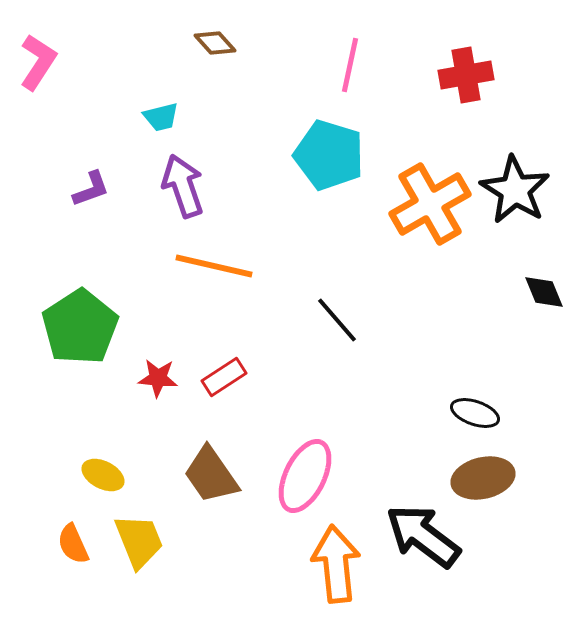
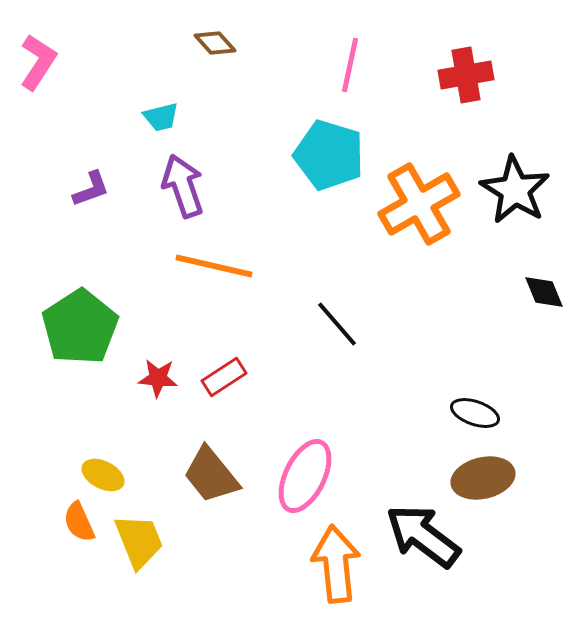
orange cross: moved 11 px left
black line: moved 4 px down
brown trapezoid: rotated 4 degrees counterclockwise
orange semicircle: moved 6 px right, 22 px up
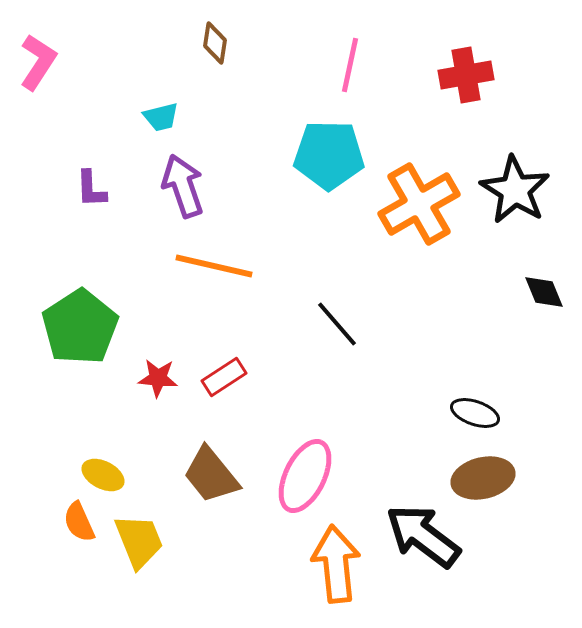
brown diamond: rotated 51 degrees clockwise
cyan pentagon: rotated 16 degrees counterclockwise
purple L-shape: rotated 108 degrees clockwise
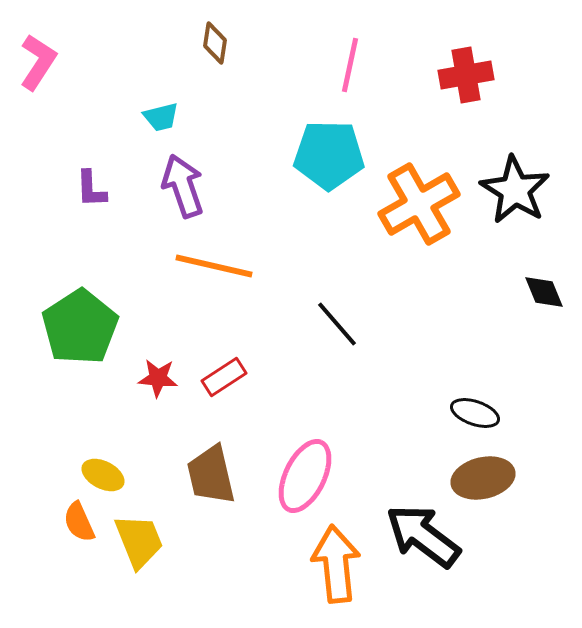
brown trapezoid: rotated 26 degrees clockwise
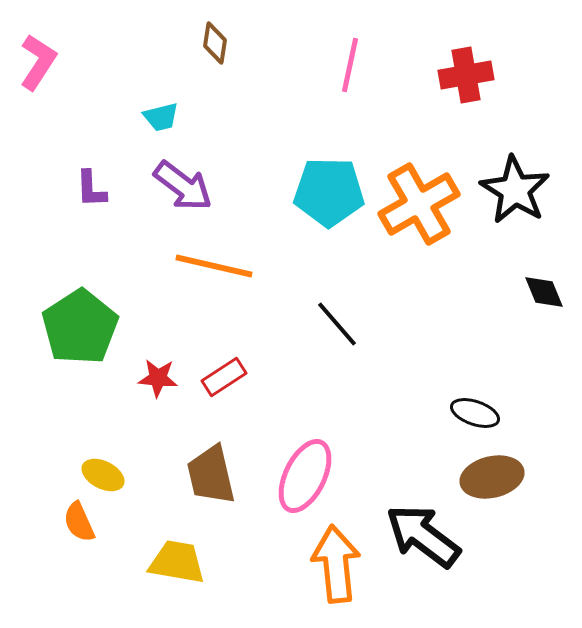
cyan pentagon: moved 37 px down
purple arrow: rotated 146 degrees clockwise
brown ellipse: moved 9 px right, 1 px up
yellow trapezoid: moved 38 px right, 21 px down; rotated 58 degrees counterclockwise
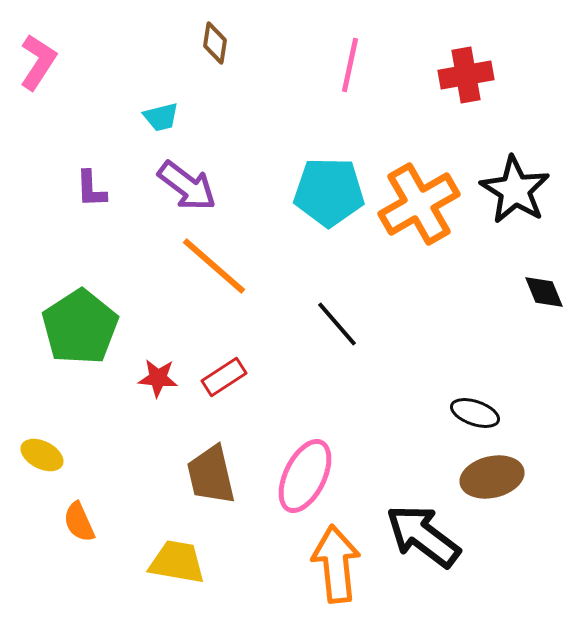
purple arrow: moved 4 px right
orange line: rotated 28 degrees clockwise
yellow ellipse: moved 61 px left, 20 px up
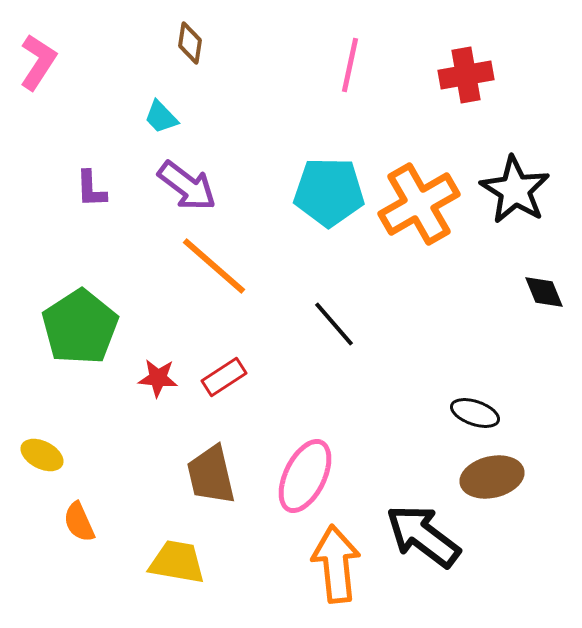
brown diamond: moved 25 px left
cyan trapezoid: rotated 60 degrees clockwise
black line: moved 3 px left
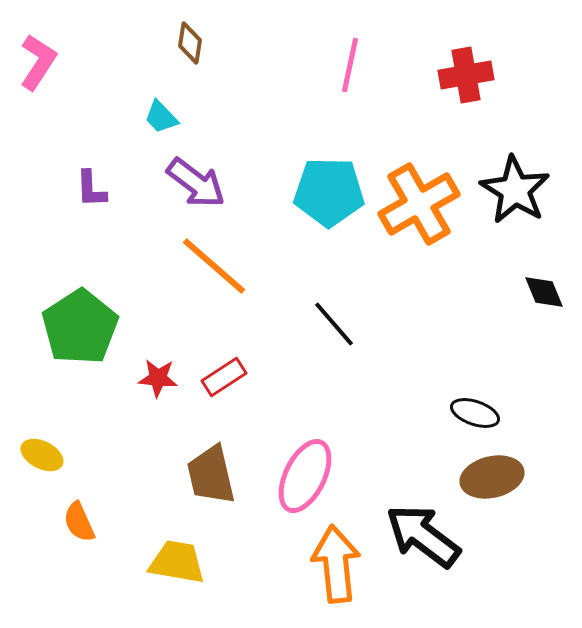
purple arrow: moved 9 px right, 3 px up
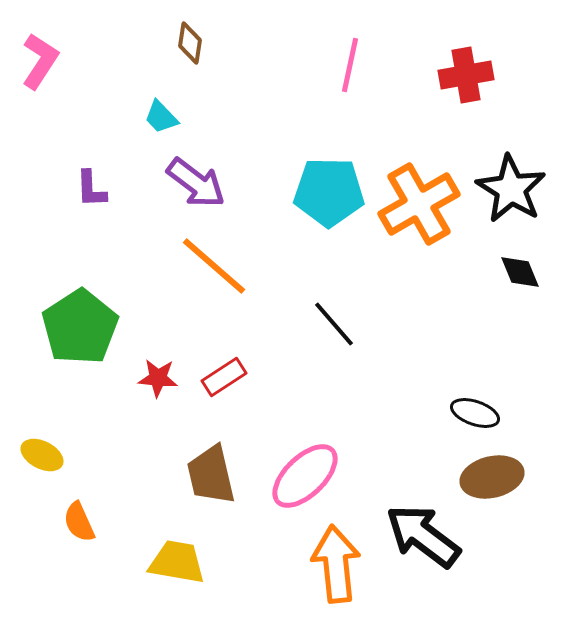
pink L-shape: moved 2 px right, 1 px up
black star: moved 4 px left, 1 px up
black diamond: moved 24 px left, 20 px up
pink ellipse: rotated 20 degrees clockwise
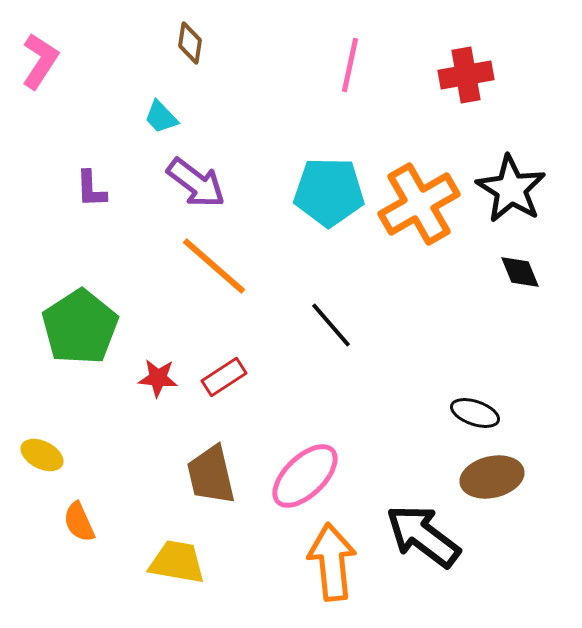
black line: moved 3 px left, 1 px down
orange arrow: moved 4 px left, 2 px up
